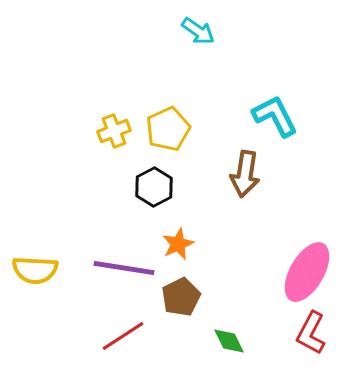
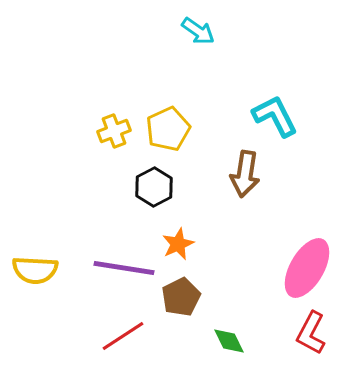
pink ellipse: moved 4 px up
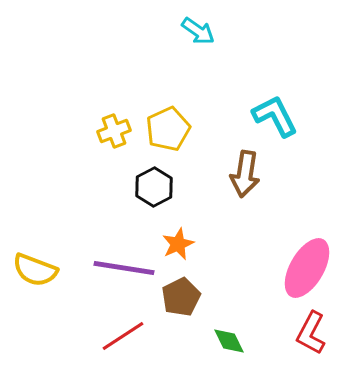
yellow semicircle: rotated 18 degrees clockwise
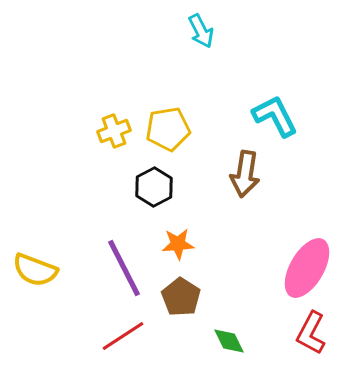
cyan arrow: moved 3 px right; rotated 28 degrees clockwise
yellow pentagon: rotated 15 degrees clockwise
orange star: rotated 20 degrees clockwise
purple line: rotated 54 degrees clockwise
brown pentagon: rotated 12 degrees counterclockwise
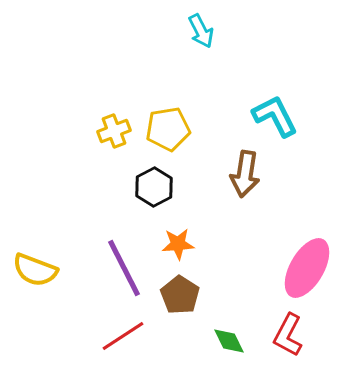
brown pentagon: moved 1 px left, 2 px up
red L-shape: moved 23 px left, 2 px down
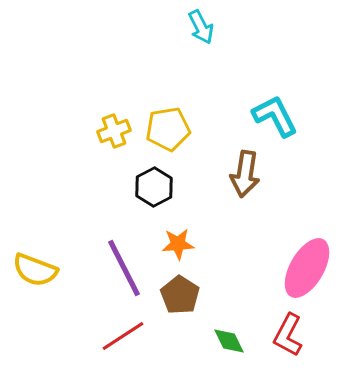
cyan arrow: moved 4 px up
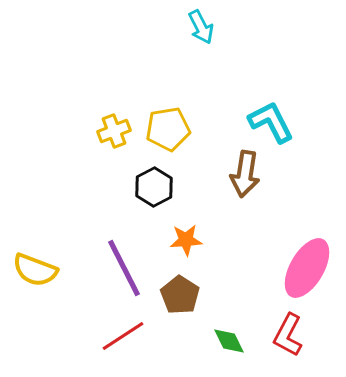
cyan L-shape: moved 4 px left, 6 px down
orange star: moved 8 px right, 4 px up
